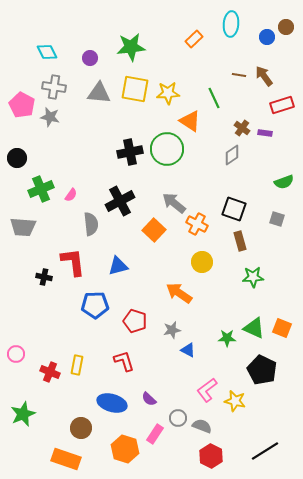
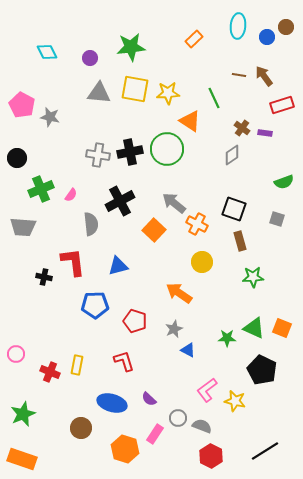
cyan ellipse at (231, 24): moved 7 px right, 2 px down
gray cross at (54, 87): moved 44 px right, 68 px down
gray star at (172, 330): moved 2 px right, 1 px up; rotated 12 degrees counterclockwise
orange rectangle at (66, 459): moved 44 px left
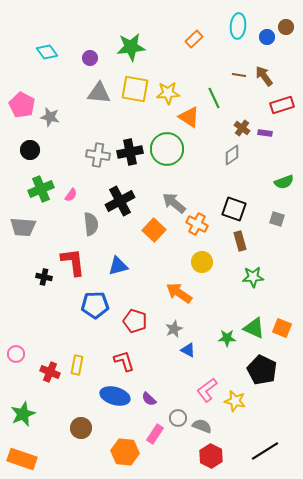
cyan diamond at (47, 52): rotated 10 degrees counterclockwise
orange triangle at (190, 121): moved 1 px left, 4 px up
black circle at (17, 158): moved 13 px right, 8 px up
blue ellipse at (112, 403): moved 3 px right, 7 px up
orange hexagon at (125, 449): moved 3 px down; rotated 12 degrees counterclockwise
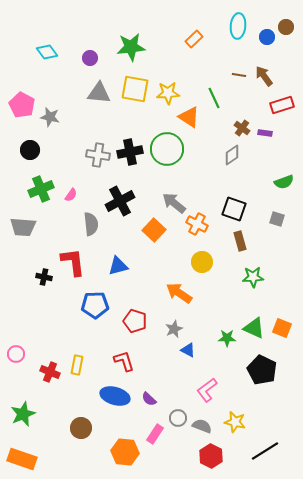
yellow star at (235, 401): moved 21 px down
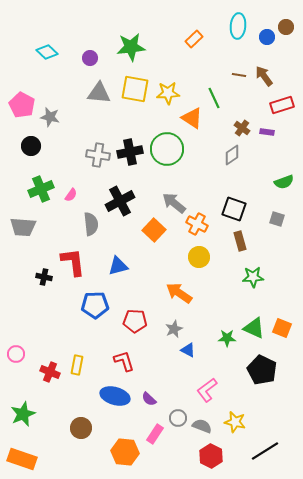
cyan diamond at (47, 52): rotated 10 degrees counterclockwise
orange triangle at (189, 117): moved 3 px right, 1 px down
purple rectangle at (265, 133): moved 2 px right, 1 px up
black circle at (30, 150): moved 1 px right, 4 px up
yellow circle at (202, 262): moved 3 px left, 5 px up
red pentagon at (135, 321): rotated 15 degrees counterclockwise
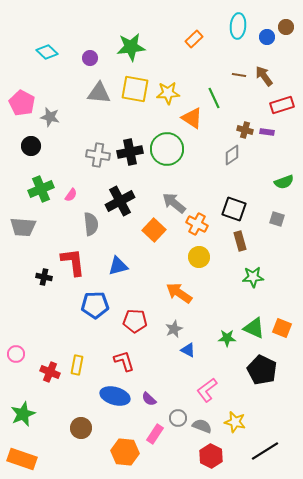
pink pentagon at (22, 105): moved 2 px up
brown cross at (242, 128): moved 3 px right, 2 px down; rotated 21 degrees counterclockwise
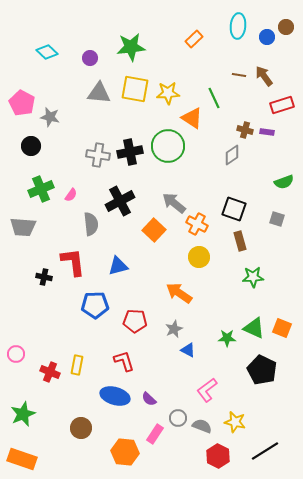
green circle at (167, 149): moved 1 px right, 3 px up
red hexagon at (211, 456): moved 7 px right
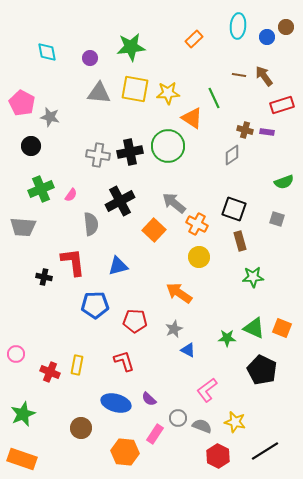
cyan diamond at (47, 52): rotated 35 degrees clockwise
blue ellipse at (115, 396): moved 1 px right, 7 px down
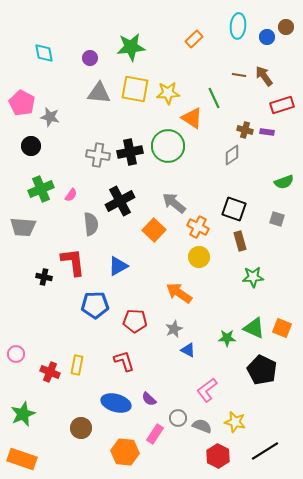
cyan diamond at (47, 52): moved 3 px left, 1 px down
orange cross at (197, 224): moved 1 px right, 3 px down
blue triangle at (118, 266): rotated 15 degrees counterclockwise
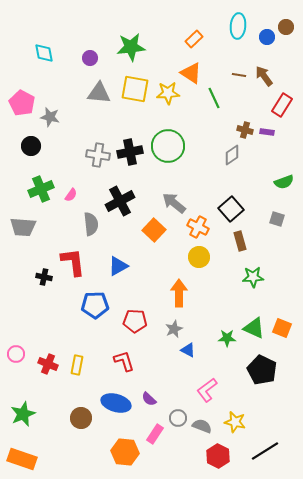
red rectangle at (282, 105): rotated 40 degrees counterclockwise
orange triangle at (192, 118): moved 1 px left, 45 px up
black square at (234, 209): moved 3 px left; rotated 30 degrees clockwise
orange arrow at (179, 293): rotated 56 degrees clockwise
red cross at (50, 372): moved 2 px left, 8 px up
brown circle at (81, 428): moved 10 px up
